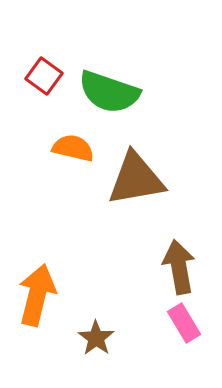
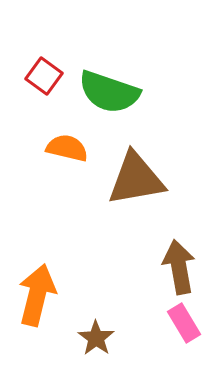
orange semicircle: moved 6 px left
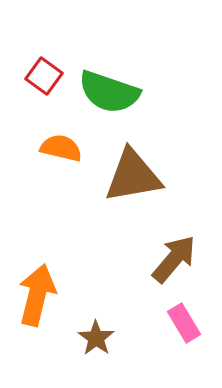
orange semicircle: moved 6 px left
brown triangle: moved 3 px left, 3 px up
brown arrow: moved 5 px left, 8 px up; rotated 50 degrees clockwise
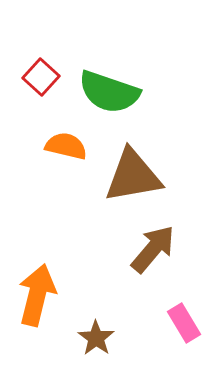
red square: moved 3 px left, 1 px down; rotated 6 degrees clockwise
orange semicircle: moved 5 px right, 2 px up
brown arrow: moved 21 px left, 10 px up
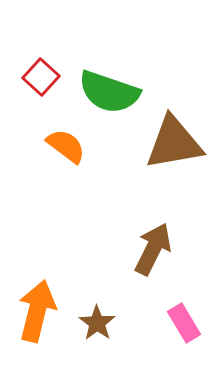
orange semicircle: rotated 24 degrees clockwise
brown triangle: moved 41 px right, 33 px up
brown arrow: rotated 14 degrees counterclockwise
orange arrow: moved 16 px down
brown star: moved 1 px right, 15 px up
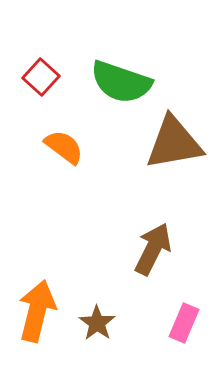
green semicircle: moved 12 px right, 10 px up
orange semicircle: moved 2 px left, 1 px down
pink rectangle: rotated 54 degrees clockwise
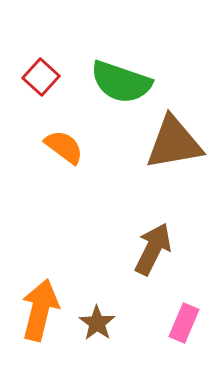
orange arrow: moved 3 px right, 1 px up
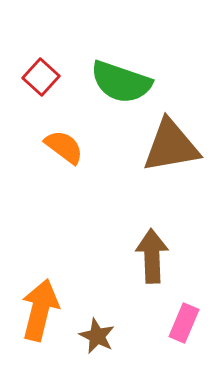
brown triangle: moved 3 px left, 3 px down
brown arrow: moved 1 px left, 7 px down; rotated 28 degrees counterclockwise
brown star: moved 13 px down; rotated 9 degrees counterclockwise
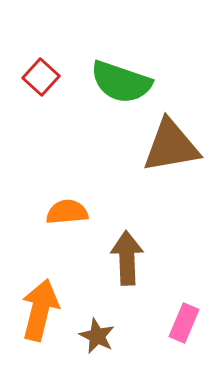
orange semicircle: moved 3 px right, 65 px down; rotated 42 degrees counterclockwise
brown arrow: moved 25 px left, 2 px down
